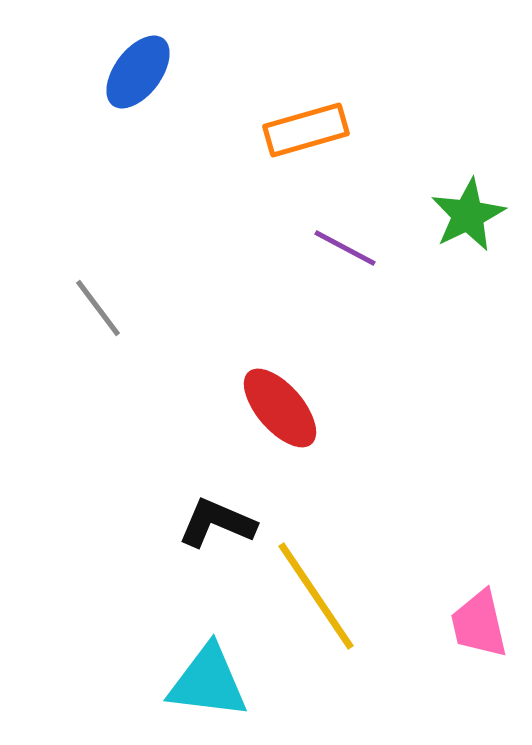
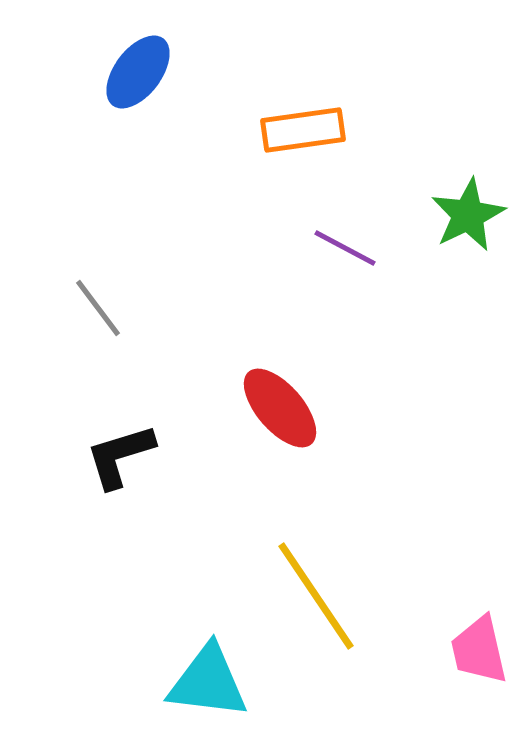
orange rectangle: moved 3 px left; rotated 8 degrees clockwise
black L-shape: moved 97 px left, 67 px up; rotated 40 degrees counterclockwise
pink trapezoid: moved 26 px down
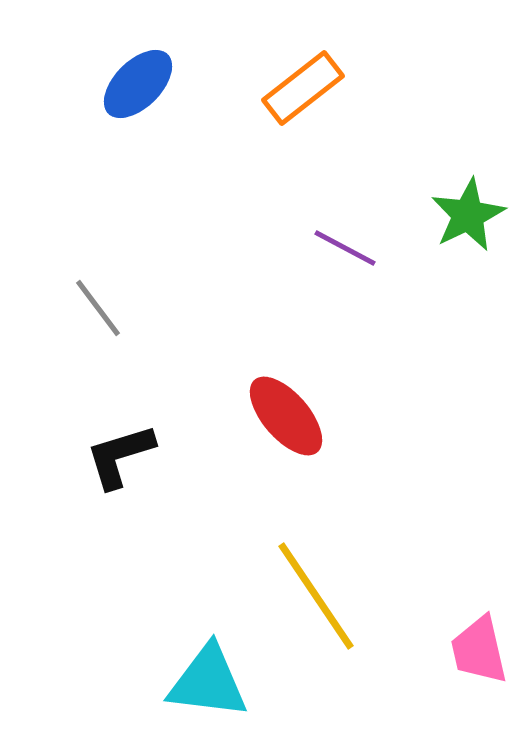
blue ellipse: moved 12 px down; rotated 8 degrees clockwise
orange rectangle: moved 42 px up; rotated 30 degrees counterclockwise
red ellipse: moved 6 px right, 8 px down
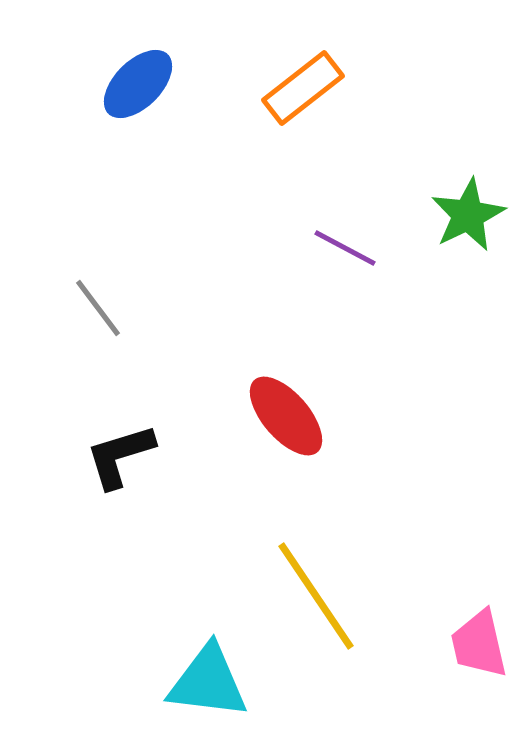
pink trapezoid: moved 6 px up
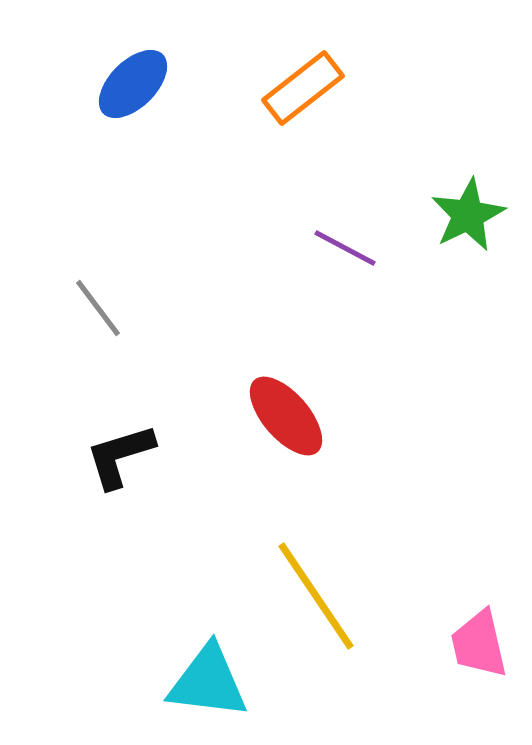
blue ellipse: moved 5 px left
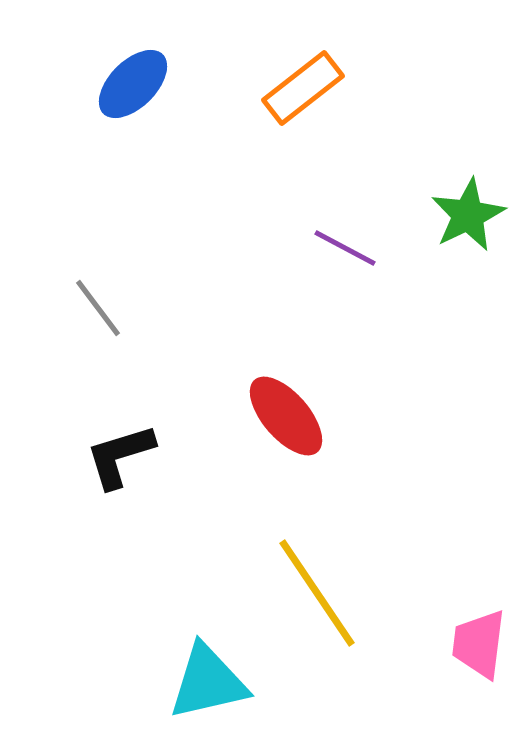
yellow line: moved 1 px right, 3 px up
pink trapezoid: rotated 20 degrees clockwise
cyan triangle: rotated 20 degrees counterclockwise
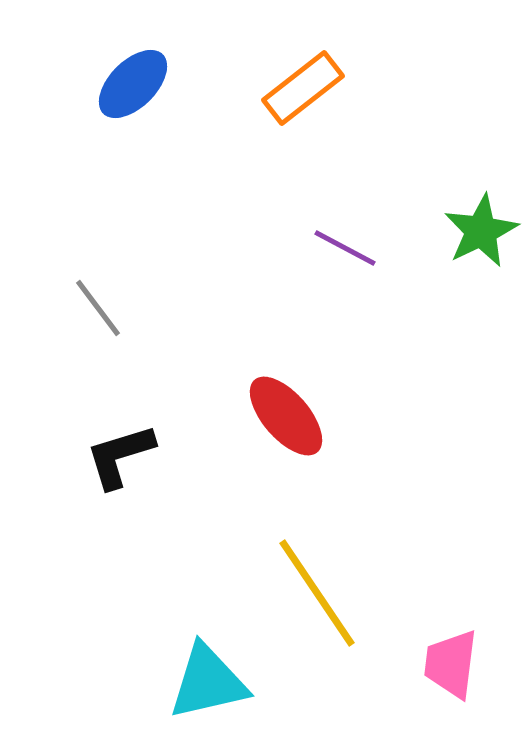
green star: moved 13 px right, 16 px down
pink trapezoid: moved 28 px left, 20 px down
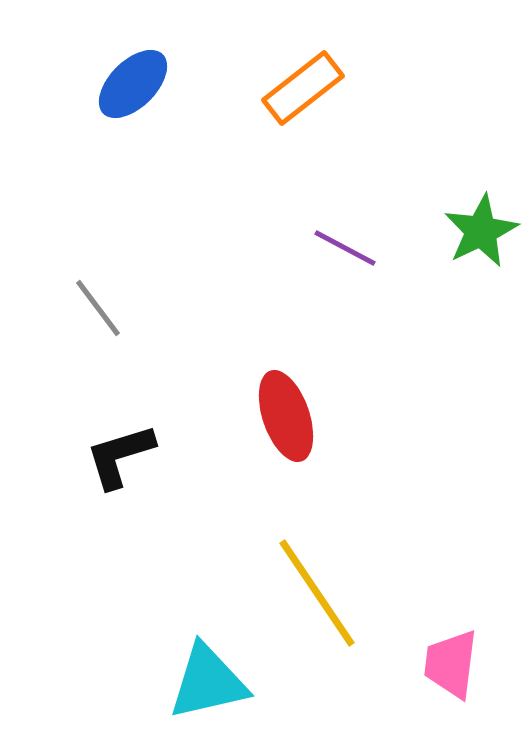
red ellipse: rotated 22 degrees clockwise
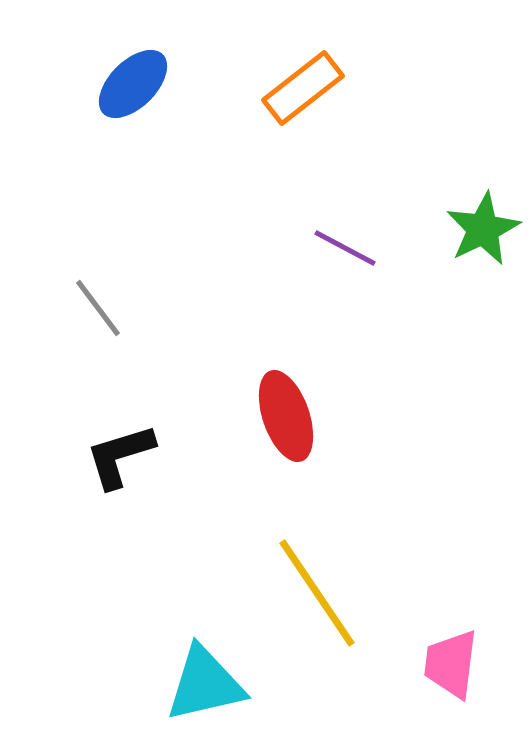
green star: moved 2 px right, 2 px up
cyan triangle: moved 3 px left, 2 px down
